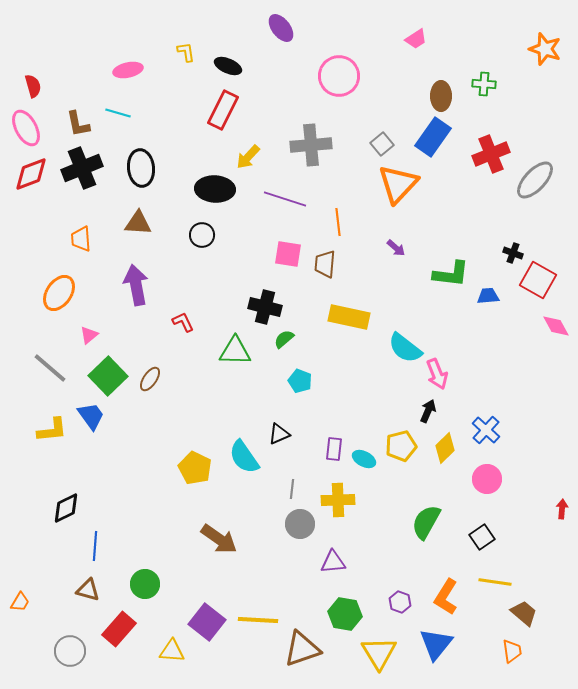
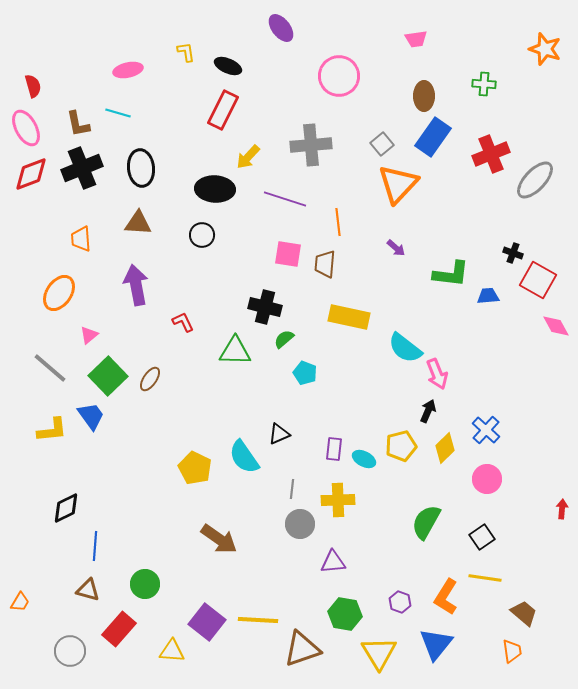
pink trapezoid at (416, 39): rotated 25 degrees clockwise
brown ellipse at (441, 96): moved 17 px left
cyan pentagon at (300, 381): moved 5 px right, 8 px up
yellow line at (495, 582): moved 10 px left, 4 px up
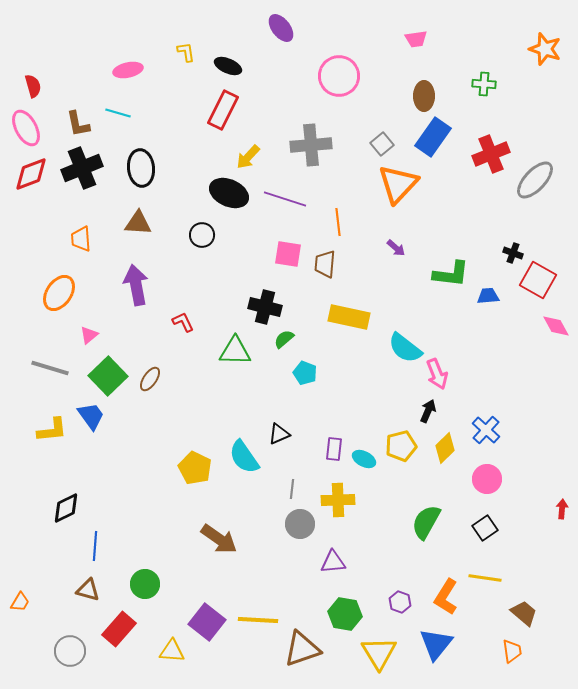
black ellipse at (215, 189): moved 14 px right, 4 px down; rotated 21 degrees clockwise
gray line at (50, 368): rotated 24 degrees counterclockwise
black square at (482, 537): moved 3 px right, 9 px up
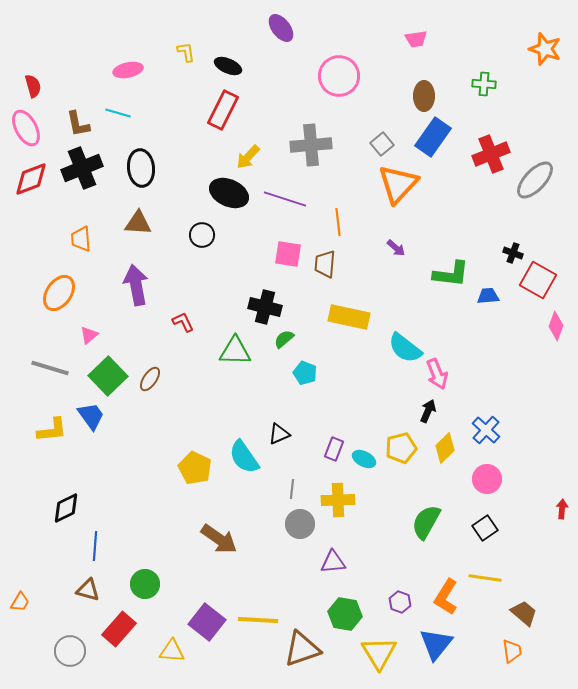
red diamond at (31, 174): moved 5 px down
pink diamond at (556, 326): rotated 48 degrees clockwise
yellow pentagon at (401, 446): moved 2 px down
purple rectangle at (334, 449): rotated 15 degrees clockwise
